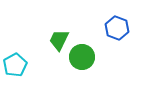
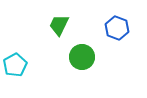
green trapezoid: moved 15 px up
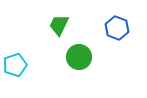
green circle: moved 3 px left
cyan pentagon: rotated 10 degrees clockwise
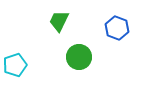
green trapezoid: moved 4 px up
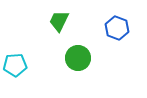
green circle: moved 1 px left, 1 px down
cyan pentagon: rotated 15 degrees clockwise
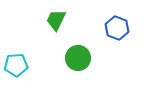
green trapezoid: moved 3 px left, 1 px up
cyan pentagon: moved 1 px right
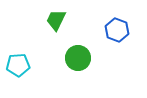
blue hexagon: moved 2 px down
cyan pentagon: moved 2 px right
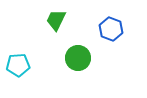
blue hexagon: moved 6 px left, 1 px up
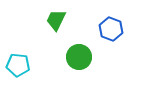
green circle: moved 1 px right, 1 px up
cyan pentagon: rotated 10 degrees clockwise
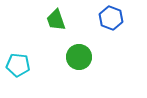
green trapezoid: rotated 45 degrees counterclockwise
blue hexagon: moved 11 px up
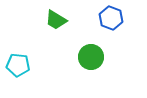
green trapezoid: rotated 40 degrees counterclockwise
green circle: moved 12 px right
